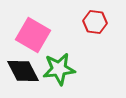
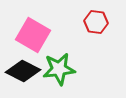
red hexagon: moved 1 px right
black diamond: rotated 36 degrees counterclockwise
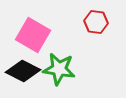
green star: rotated 16 degrees clockwise
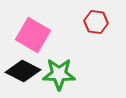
green star: moved 5 px down; rotated 8 degrees counterclockwise
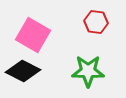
green star: moved 29 px right, 3 px up
